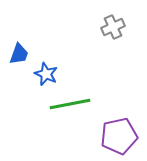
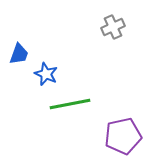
purple pentagon: moved 4 px right
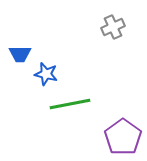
blue trapezoid: moved 1 px right; rotated 70 degrees clockwise
blue star: rotated 10 degrees counterclockwise
purple pentagon: moved 1 px down; rotated 24 degrees counterclockwise
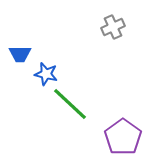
green line: rotated 54 degrees clockwise
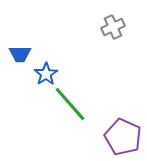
blue star: rotated 25 degrees clockwise
green line: rotated 6 degrees clockwise
purple pentagon: rotated 12 degrees counterclockwise
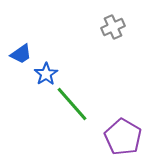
blue trapezoid: moved 1 px right; rotated 35 degrees counterclockwise
green line: moved 2 px right
purple pentagon: rotated 6 degrees clockwise
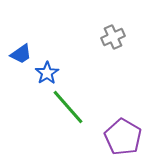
gray cross: moved 10 px down
blue star: moved 1 px right, 1 px up
green line: moved 4 px left, 3 px down
